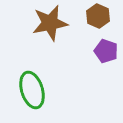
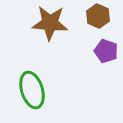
brown star: rotated 15 degrees clockwise
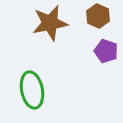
brown star: rotated 15 degrees counterclockwise
green ellipse: rotated 6 degrees clockwise
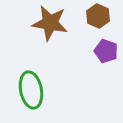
brown star: rotated 21 degrees clockwise
green ellipse: moved 1 px left
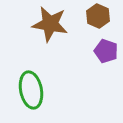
brown star: moved 1 px down
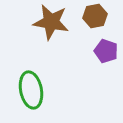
brown hexagon: moved 3 px left; rotated 25 degrees clockwise
brown star: moved 1 px right, 2 px up
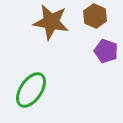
brown hexagon: rotated 25 degrees counterclockwise
green ellipse: rotated 45 degrees clockwise
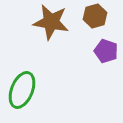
brown hexagon: rotated 20 degrees clockwise
green ellipse: moved 9 px left; rotated 12 degrees counterclockwise
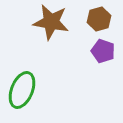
brown hexagon: moved 4 px right, 3 px down
purple pentagon: moved 3 px left
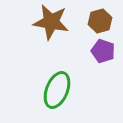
brown hexagon: moved 1 px right, 2 px down
green ellipse: moved 35 px right
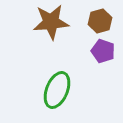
brown star: rotated 15 degrees counterclockwise
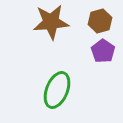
purple pentagon: rotated 15 degrees clockwise
